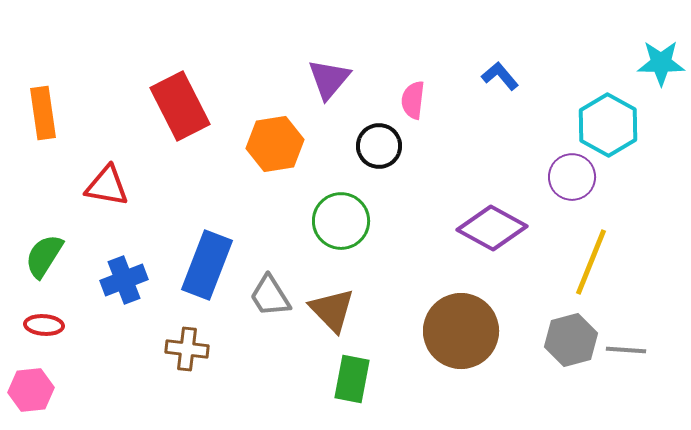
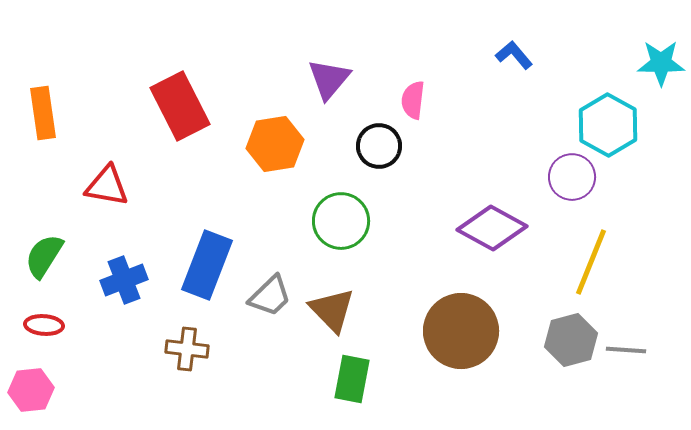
blue L-shape: moved 14 px right, 21 px up
gray trapezoid: rotated 102 degrees counterclockwise
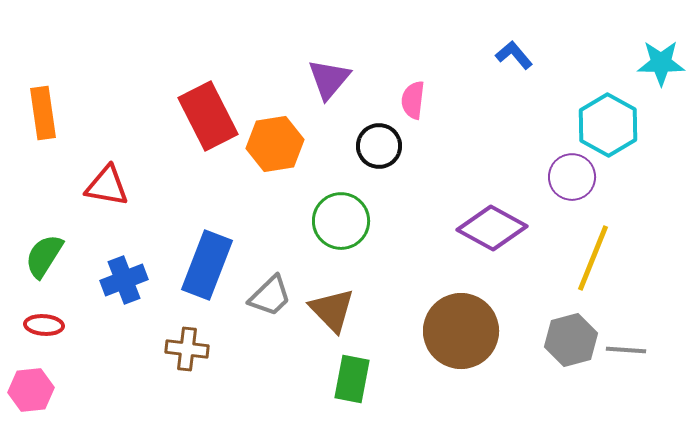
red rectangle: moved 28 px right, 10 px down
yellow line: moved 2 px right, 4 px up
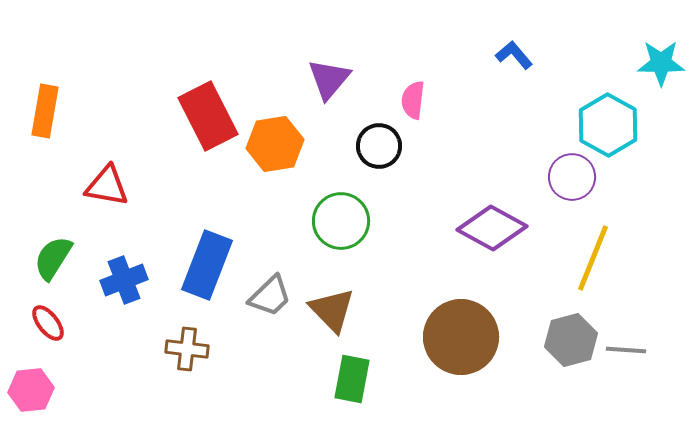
orange rectangle: moved 2 px right, 2 px up; rotated 18 degrees clockwise
green semicircle: moved 9 px right, 2 px down
red ellipse: moved 4 px right, 2 px up; rotated 48 degrees clockwise
brown circle: moved 6 px down
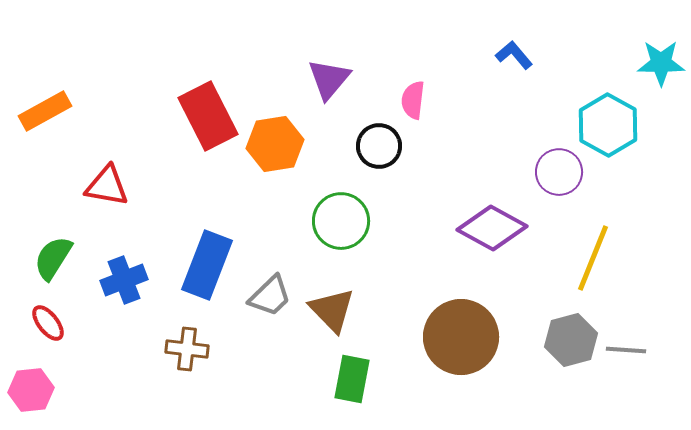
orange rectangle: rotated 51 degrees clockwise
purple circle: moved 13 px left, 5 px up
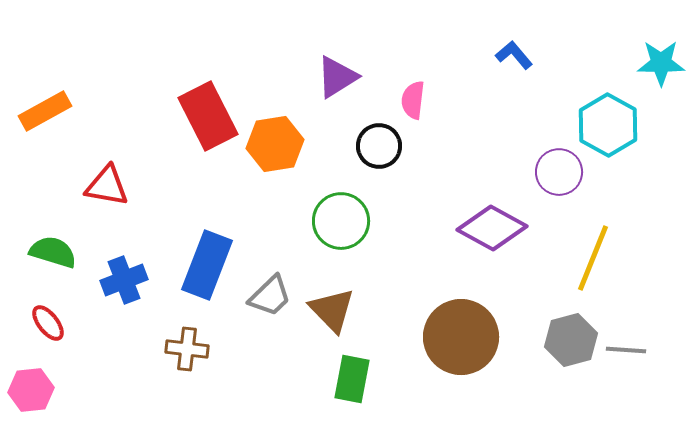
purple triangle: moved 8 px right, 2 px up; rotated 18 degrees clockwise
green semicircle: moved 6 px up; rotated 75 degrees clockwise
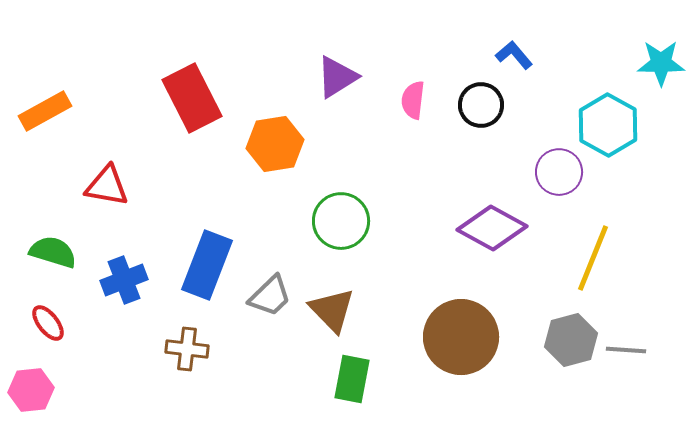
red rectangle: moved 16 px left, 18 px up
black circle: moved 102 px right, 41 px up
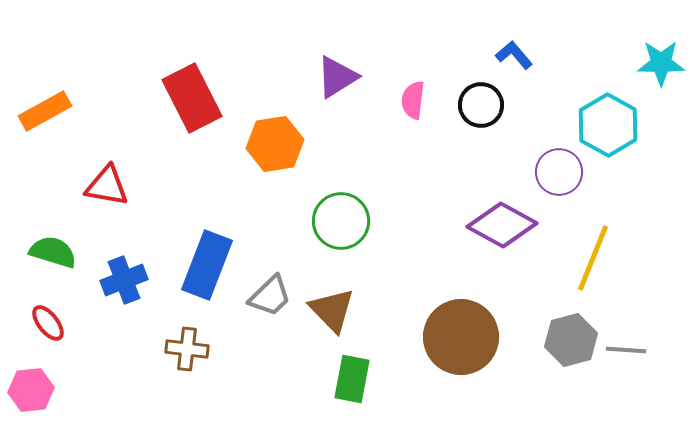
purple diamond: moved 10 px right, 3 px up
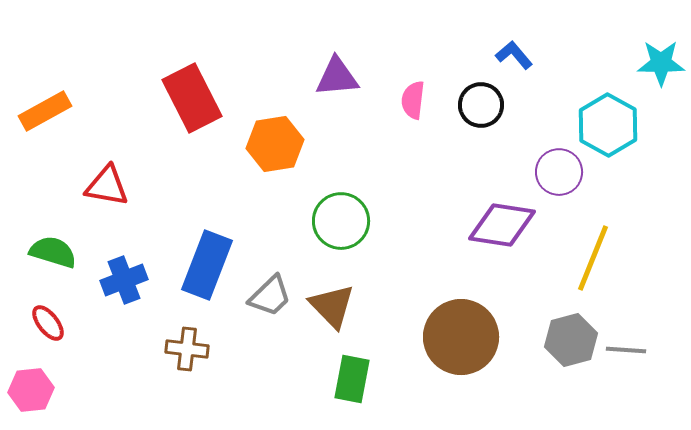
purple triangle: rotated 27 degrees clockwise
purple diamond: rotated 20 degrees counterclockwise
brown triangle: moved 4 px up
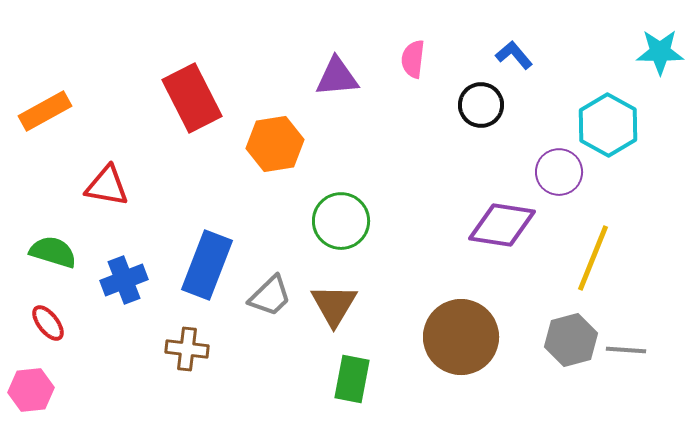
cyan star: moved 1 px left, 11 px up
pink semicircle: moved 41 px up
brown triangle: moved 2 px right, 1 px up; rotated 15 degrees clockwise
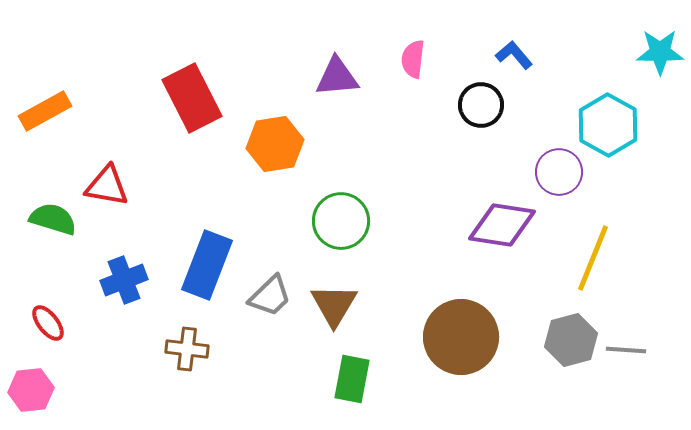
green semicircle: moved 33 px up
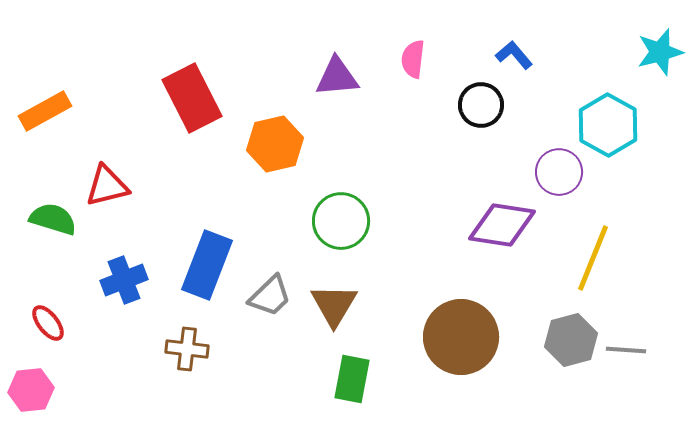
cyan star: rotated 15 degrees counterclockwise
orange hexagon: rotated 4 degrees counterclockwise
red triangle: rotated 24 degrees counterclockwise
